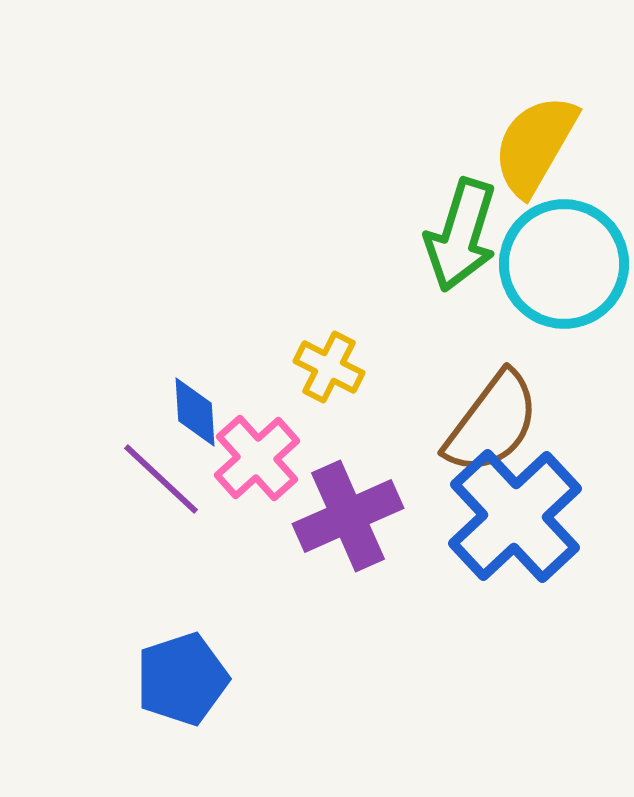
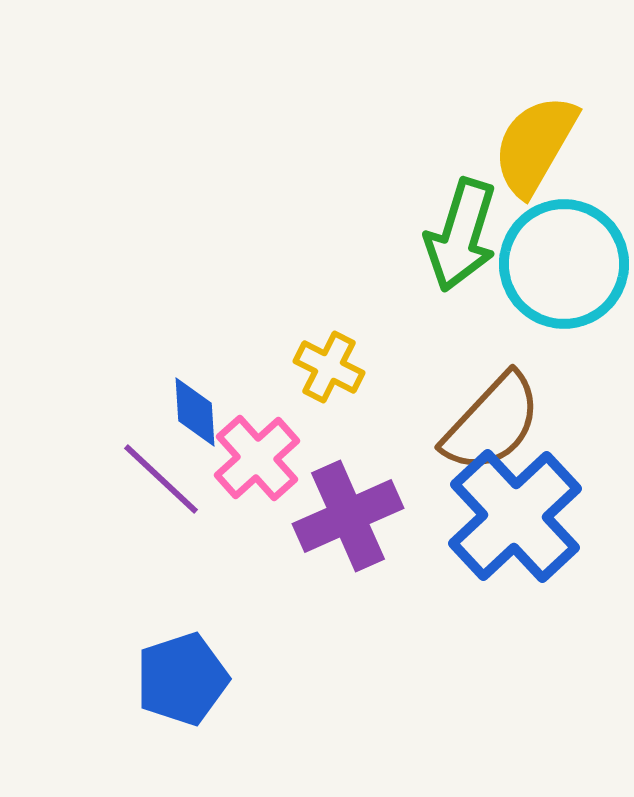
brown semicircle: rotated 6 degrees clockwise
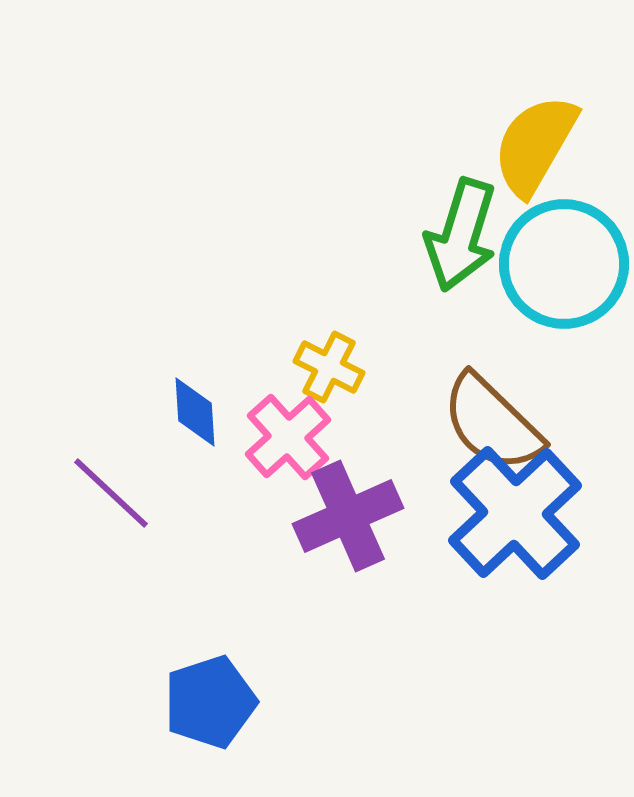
brown semicircle: rotated 91 degrees clockwise
pink cross: moved 31 px right, 21 px up
purple line: moved 50 px left, 14 px down
blue cross: moved 3 px up
blue pentagon: moved 28 px right, 23 px down
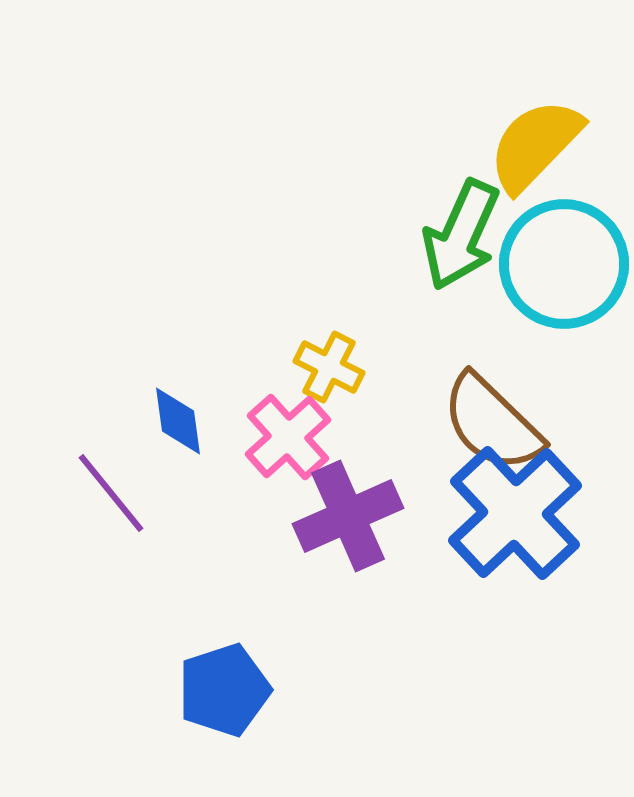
yellow semicircle: rotated 14 degrees clockwise
green arrow: rotated 7 degrees clockwise
blue diamond: moved 17 px left, 9 px down; rotated 4 degrees counterclockwise
purple line: rotated 8 degrees clockwise
blue pentagon: moved 14 px right, 12 px up
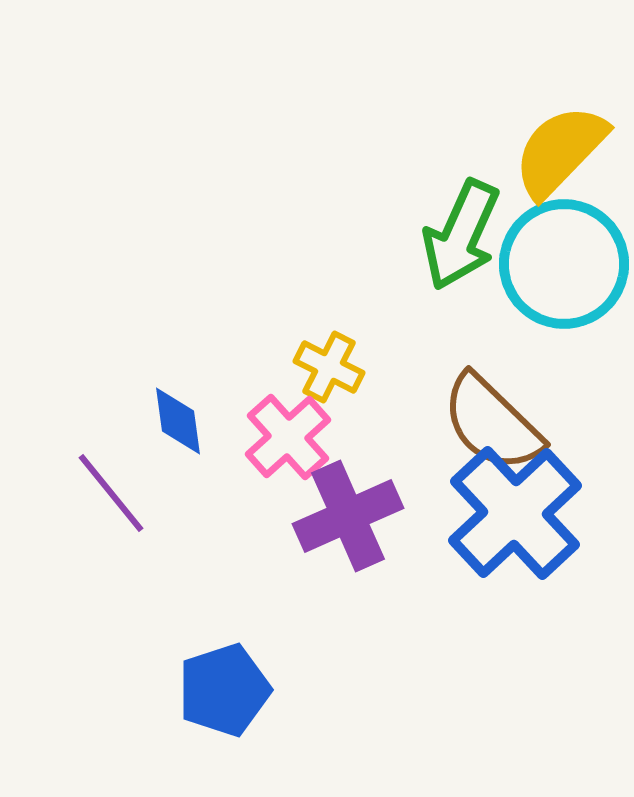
yellow semicircle: moved 25 px right, 6 px down
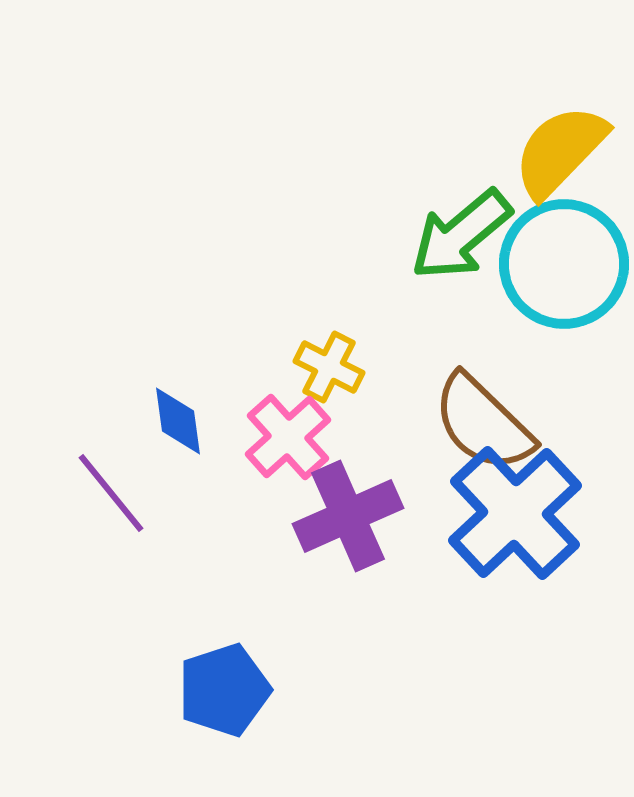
green arrow: rotated 26 degrees clockwise
brown semicircle: moved 9 px left
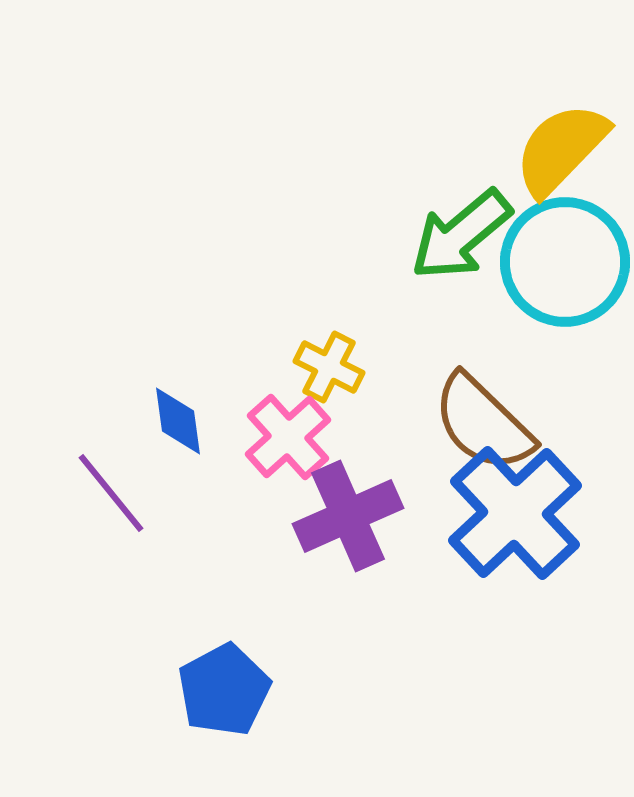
yellow semicircle: moved 1 px right, 2 px up
cyan circle: moved 1 px right, 2 px up
blue pentagon: rotated 10 degrees counterclockwise
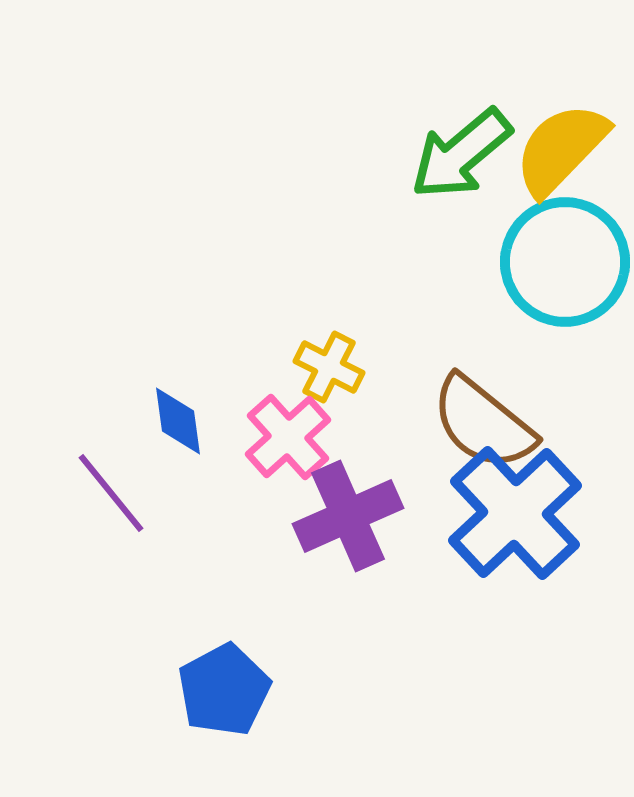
green arrow: moved 81 px up
brown semicircle: rotated 5 degrees counterclockwise
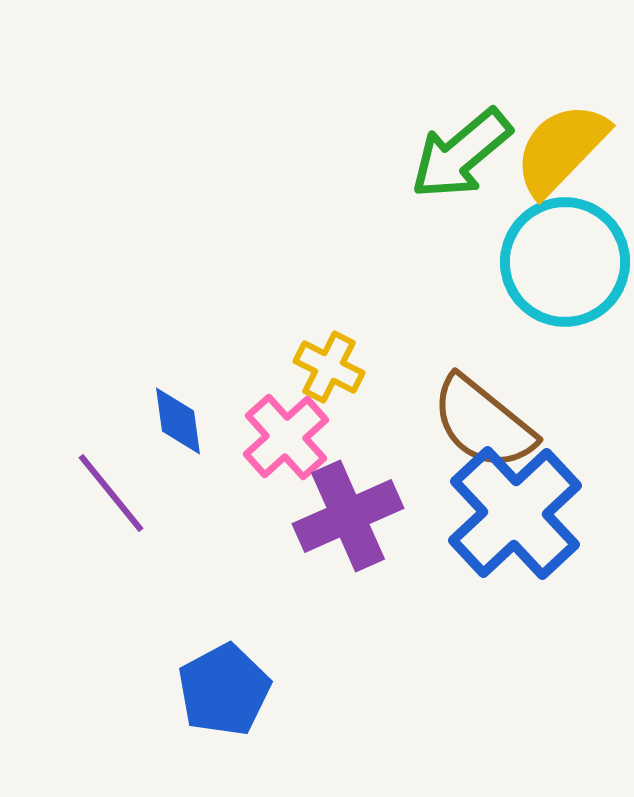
pink cross: moved 2 px left
